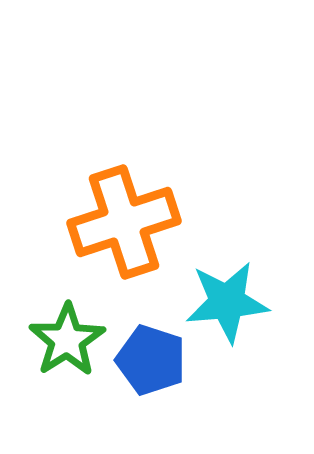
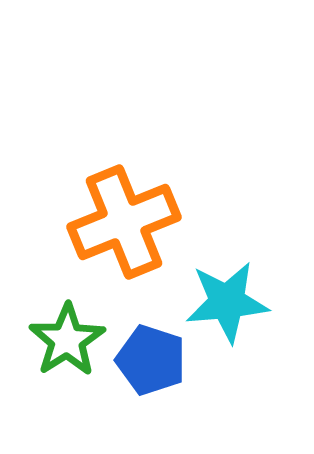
orange cross: rotated 4 degrees counterclockwise
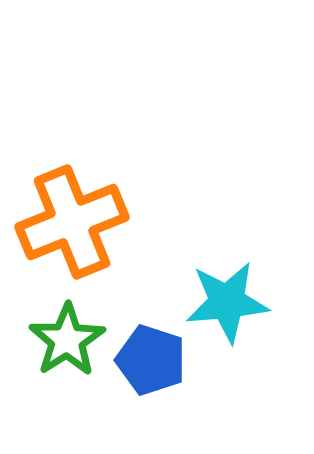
orange cross: moved 52 px left
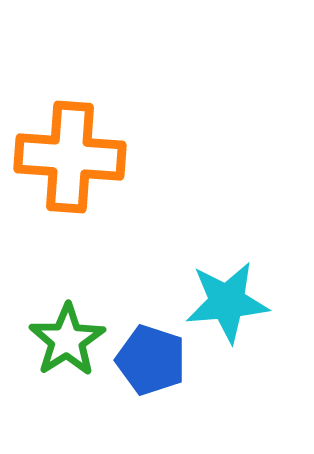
orange cross: moved 2 px left, 65 px up; rotated 26 degrees clockwise
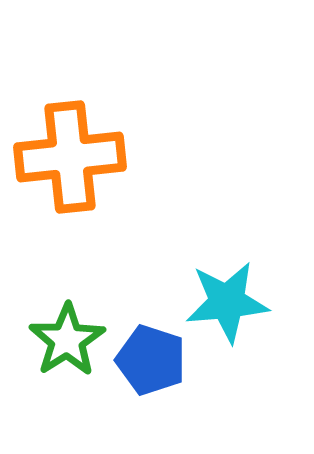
orange cross: rotated 10 degrees counterclockwise
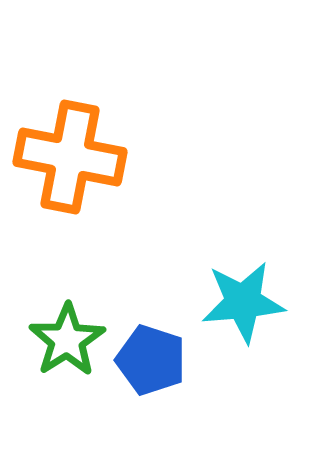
orange cross: rotated 17 degrees clockwise
cyan star: moved 16 px right
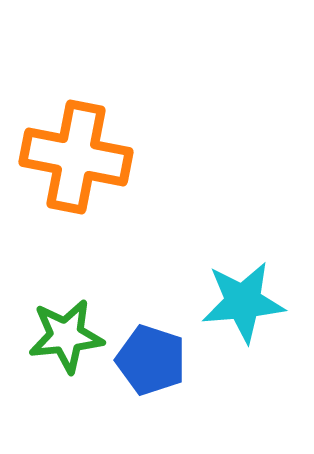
orange cross: moved 6 px right
green star: moved 1 px left, 4 px up; rotated 26 degrees clockwise
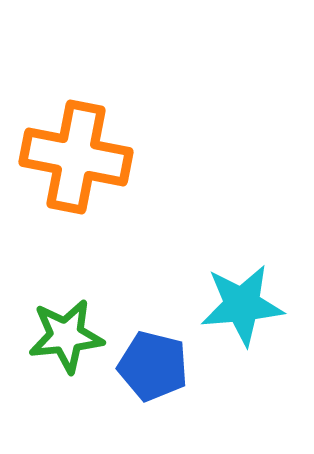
cyan star: moved 1 px left, 3 px down
blue pentagon: moved 2 px right, 6 px down; rotated 4 degrees counterclockwise
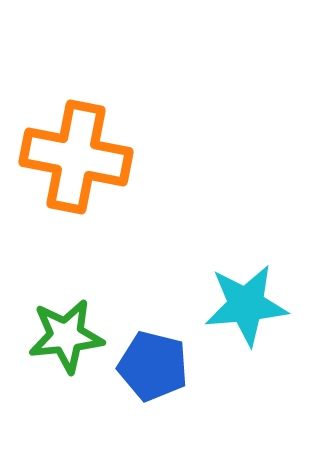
cyan star: moved 4 px right
